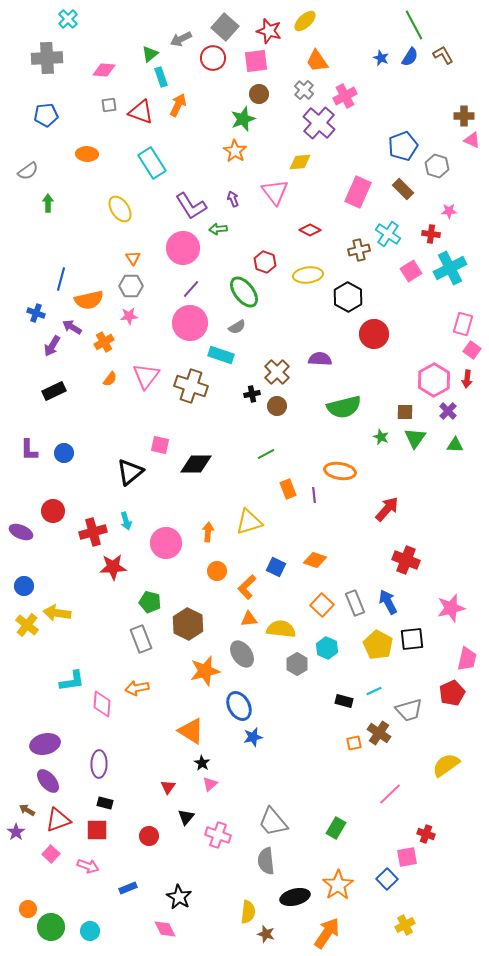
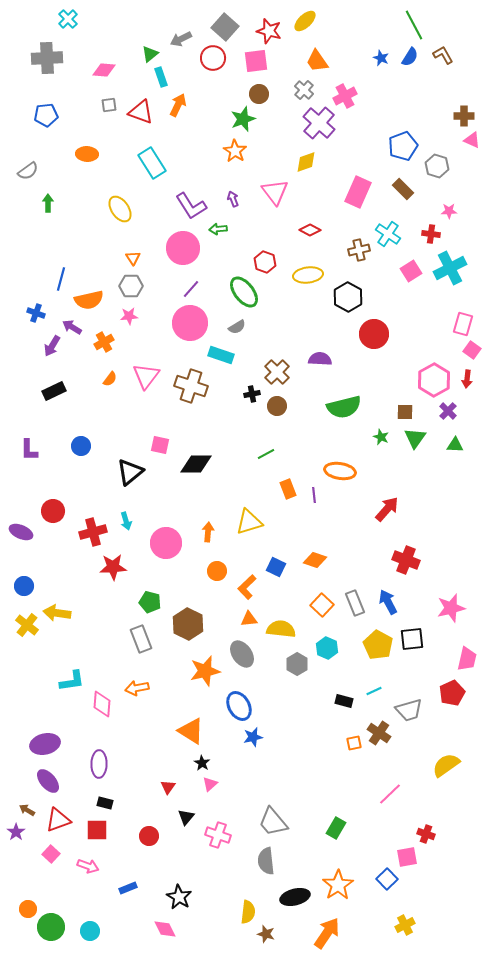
yellow diamond at (300, 162): moved 6 px right; rotated 15 degrees counterclockwise
blue circle at (64, 453): moved 17 px right, 7 px up
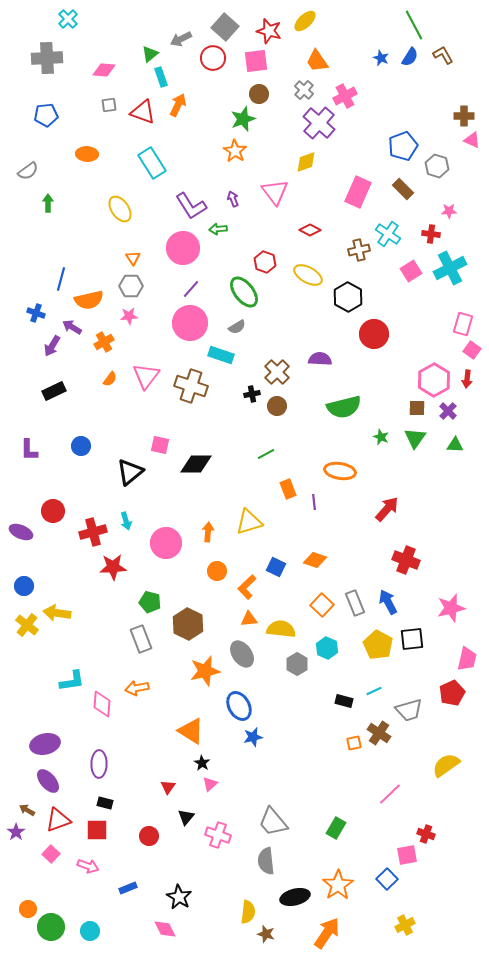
red triangle at (141, 112): moved 2 px right
yellow ellipse at (308, 275): rotated 36 degrees clockwise
brown square at (405, 412): moved 12 px right, 4 px up
purple line at (314, 495): moved 7 px down
pink square at (407, 857): moved 2 px up
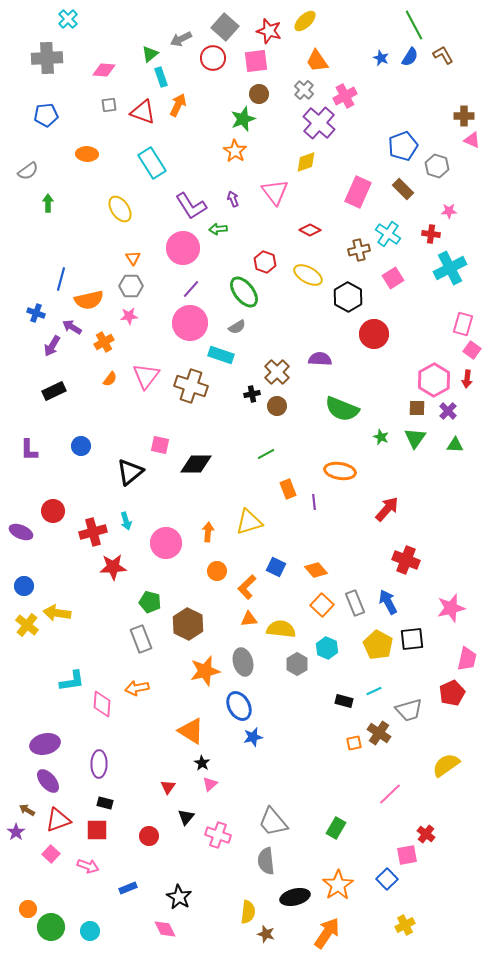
pink square at (411, 271): moved 18 px left, 7 px down
green semicircle at (344, 407): moved 2 px left, 2 px down; rotated 36 degrees clockwise
orange diamond at (315, 560): moved 1 px right, 10 px down; rotated 30 degrees clockwise
gray ellipse at (242, 654): moved 1 px right, 8 px down; rotated 20 degrees clockwise
red cross at (426, 834): rotated 18 degrees clockwise
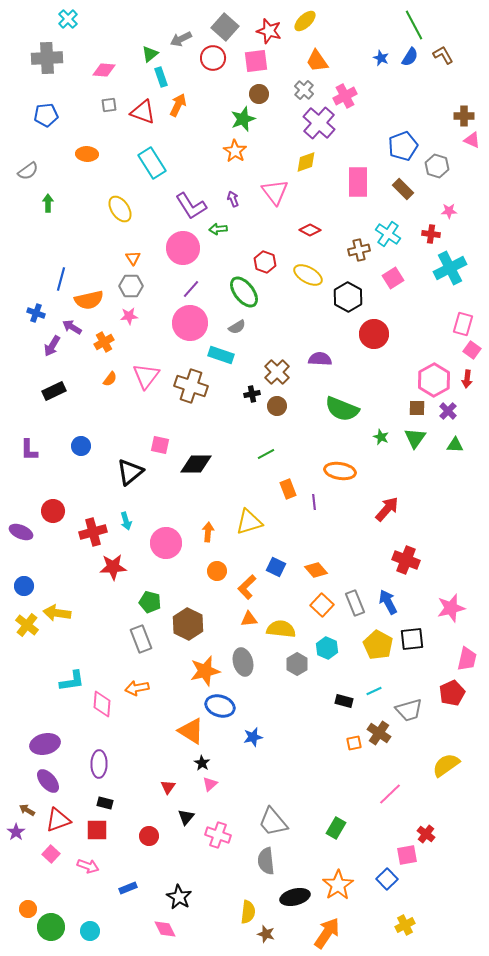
pink rectangle at (358, 192): moved 10 px up; rotated 24 degrees counterclockwise
blue ellipse at (239, 706): moved 19 px left; rotated 44 degrees counterclockwise
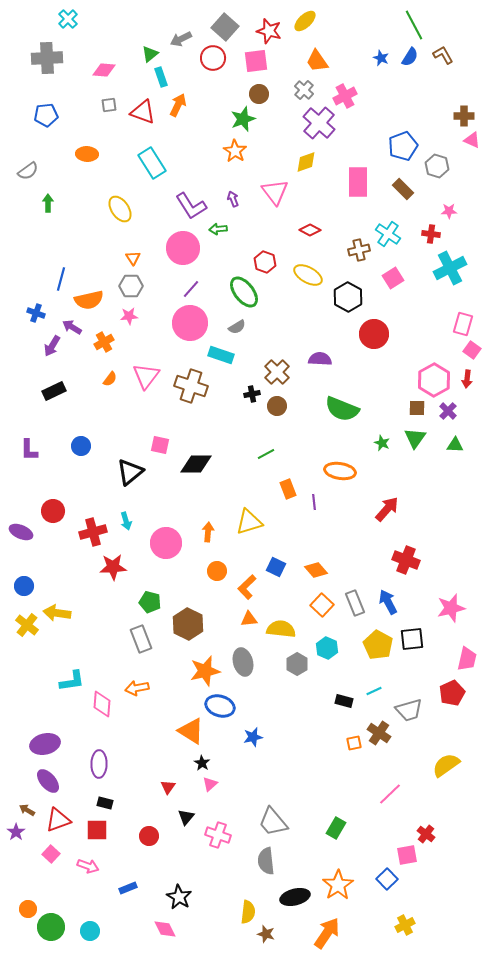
green star at (381, 437): moved 1 px right, 6 px down
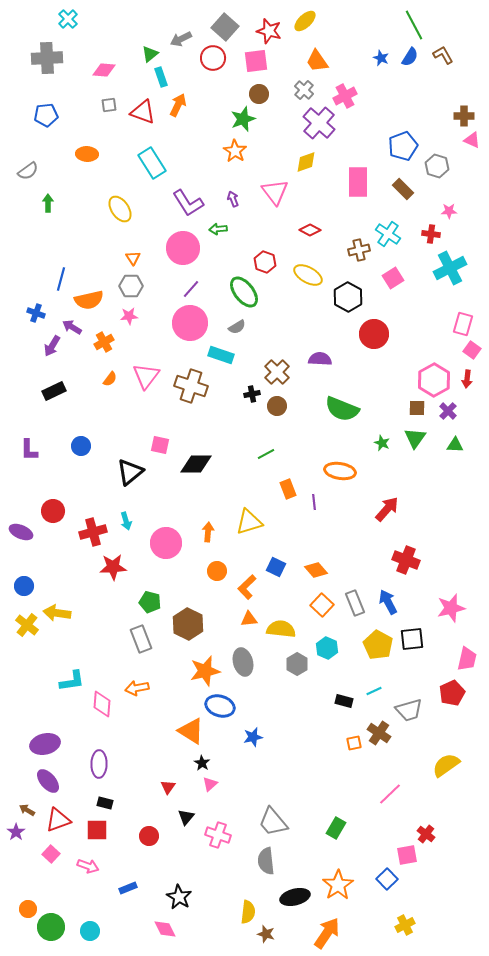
purple L-shape at (191, 206): moved 3 px left, 3 px up
